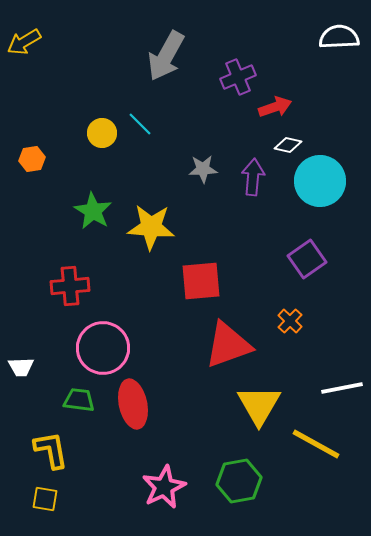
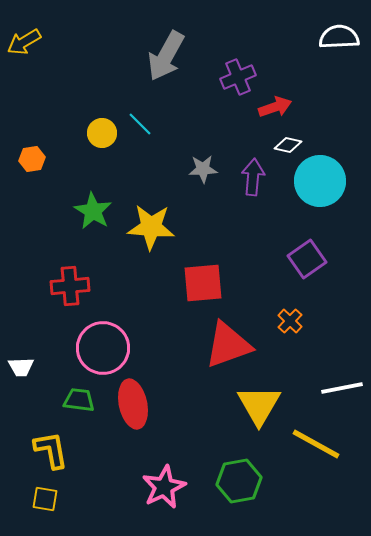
red square: moved 2 px right, 2 px down
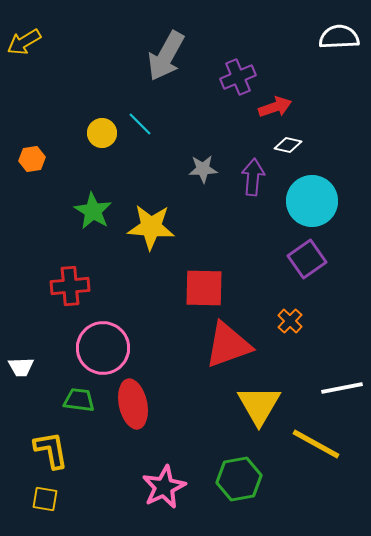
cyan circle: moved 8 px left, 20 px down
red square: moved 1 px right, 5 px down; rotated 6 degrees clockwise
green hexagon: moved 2 px up
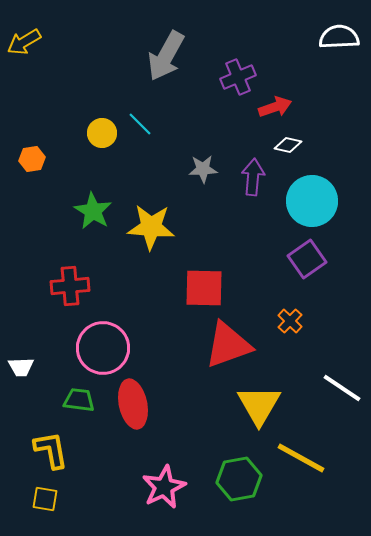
white line: rotated 45 degrees clockwise
yellow line: moved 15 px left, 14 px down
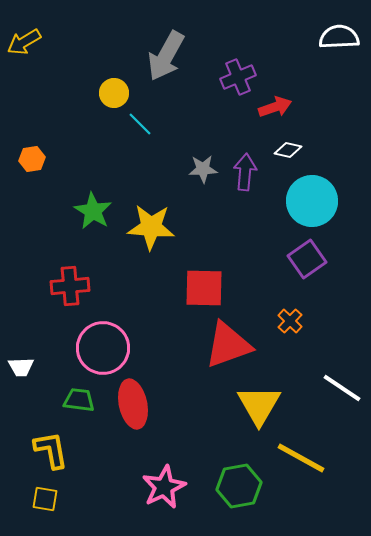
yellow circle: moved 12 px right, 40 px up
white diamond: moved 5 px down
purple arrow: moved 8 px left, 5 px up
green hexagon: moved 7 px down
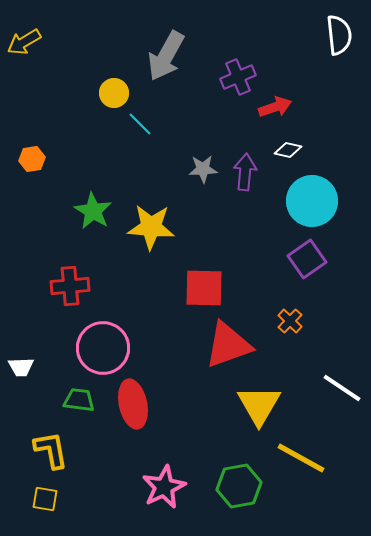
white semicircle: moved 2 px up; rotated 87 degrees clockwise
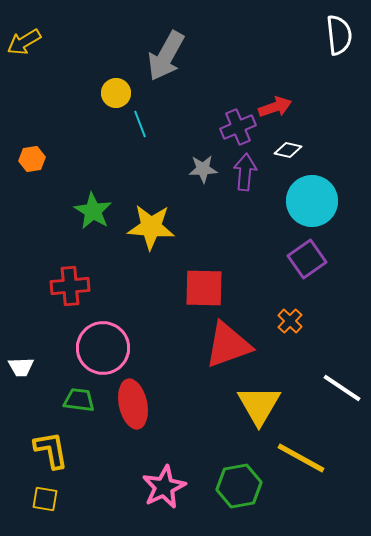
purple cross: moved 50 px down
yellow circle: moved 2 px right
cyan line: rotated 24 degrees clockwise
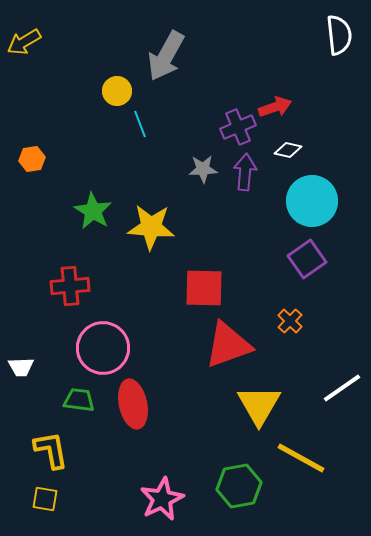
yellow circle: moved 1 px right, 2 px up
white line: rotated 69 degrees counterclockwise
pink star: moved 2 px left, 12 px down
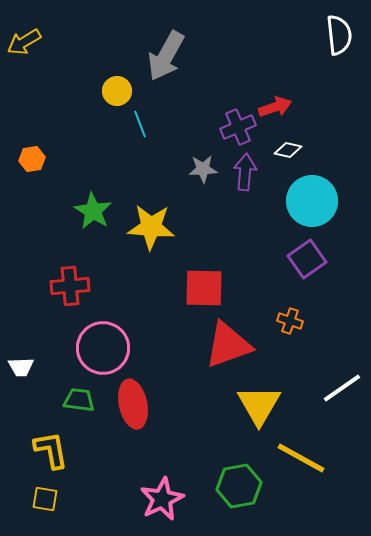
orange cross: rotated 25 degrees counterclockwise
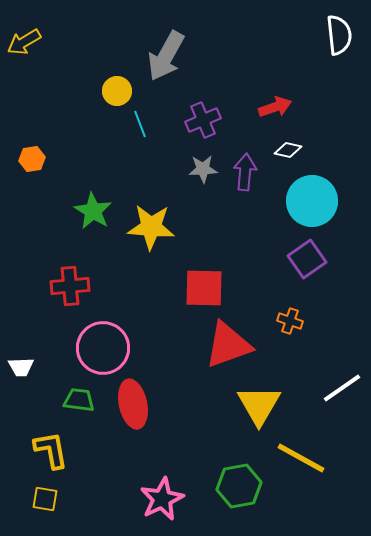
purple cross: moved 35 px left, 7 px up
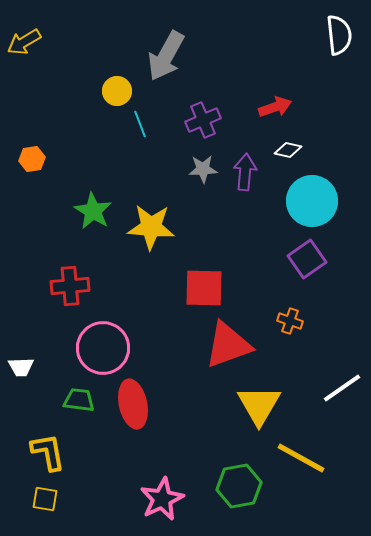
yellow L-shape: moved 3 px left, 2 px down
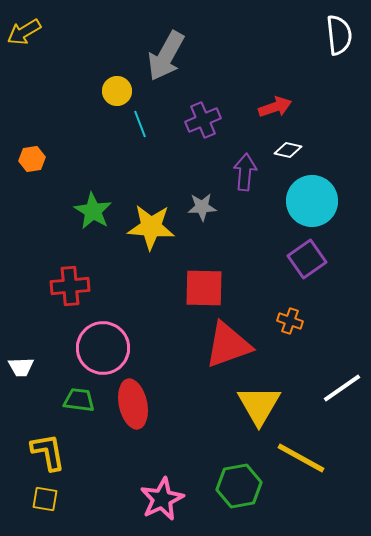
yellow arrow: moved 10 px up
gray star: moved 1 px left, 38 px down
